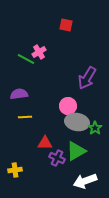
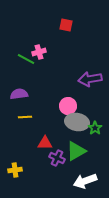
pink cross: rotated 16 degrees clockwise
purple arrow: moved 3 px right, 1 px down; rotated 50 degrees clockwise
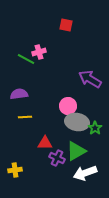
purple arrow: rotated 40 degrees clockwise
white arrow: moved 8 px up
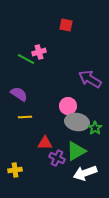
purple semicircle: rotated 42 degrees clockwise
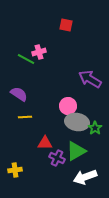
white arrow: moved 4 px down
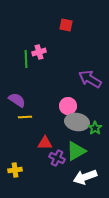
green line: rotated 60 degrees clockwise
purple semicircle: moved 2 px left, 6 px down
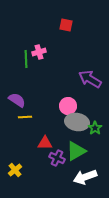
yellow cross: rotated 32 degrees counterclockwise
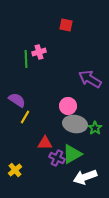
yellow line: rotated 56 degrees counterclockwise
gray ellipse: moved 2 px left, 2 px down
green triangle: moved 4 px left, 3 px down
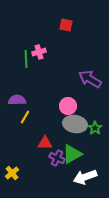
purple semicircle: rotated 36 degrees counterclockwise
yellow cross: moved 3 px left, 3 px down
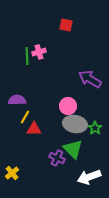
green line: moved 1 px right, 3 px up
red triangle: moved 11 px left, 14 px up
green triangle: moved 1 px right, 5 px up; rotated 45 degrees counterclockwise
white arrow: moved 4 px right
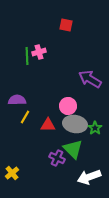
red triangle: moved 14 px right, 4 px up
